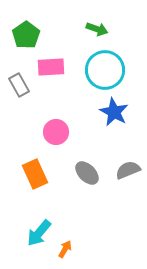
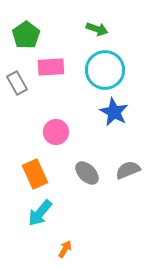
gray rectangle: moved 2 px left, 2 px up
cyan arrow: moved 1 px right, 20 px up
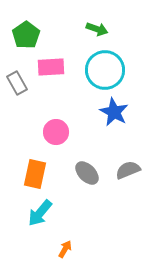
orange rectangle: rotated 36 degrees clockwise
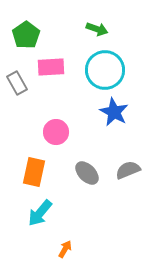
orange rectangle: moved 1 px left, 2 px up
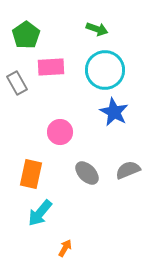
pink circle: moved 4 px right
orange rectangle: moved 3 px left, 2 px down
orange arrow: moved 1 px up
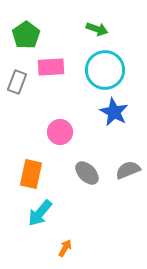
gray rectangle: moved 1 px up; rotated 50 degrees clockwise
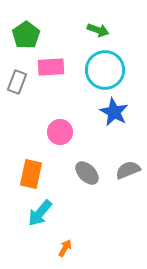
green arrow: moved 1 px right, 1 px down
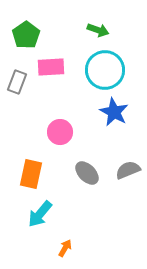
cyan arrow: moved 1 px down
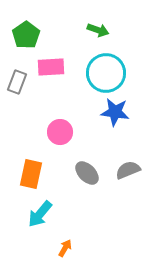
cyan circle: moved 1 px right, 3 px down
blue star: moved 1 px right; rotated 20 degrees counterclockwise
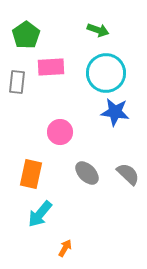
gray rectangle: rotated 15 degrees counterclockwise
gray semicircle: moved 4 px down; rotated 65 degrees clockwise
